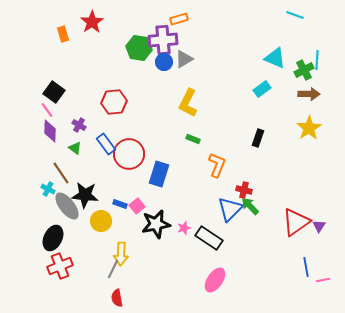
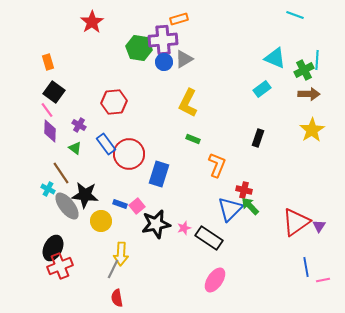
orange rectangle at (63, 34): moved 15 px left, 28 px down
yellow star at (309, 128): moved 3 px right, 2 px down
black ellipse at (53, 238): moved 10 px down
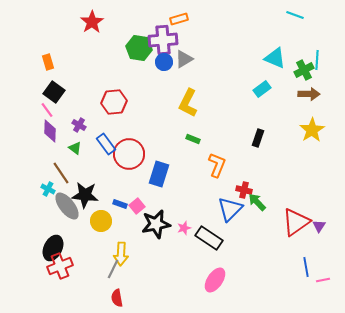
green arrow at (250, 206): moved 7 px right, 4 px up
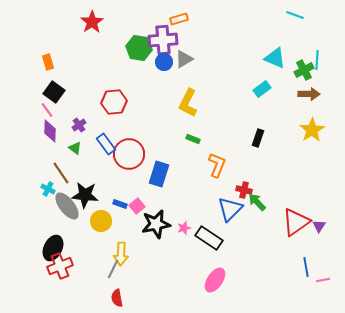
purple cross at (79, 125): rotated 24 degrees clockwise
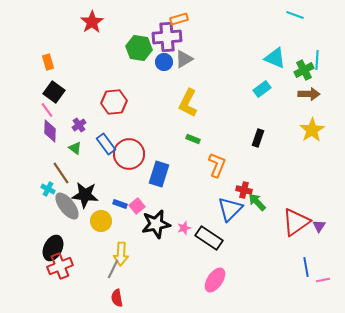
purple cross at (163, 40): moved 4 px right, 3 px up
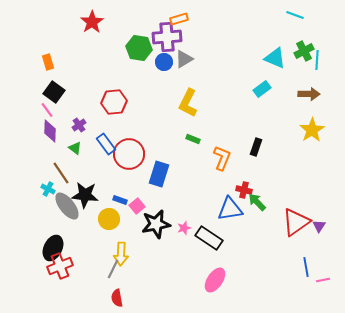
green cross at (304, 70): moved 19 px up
black rectangle at (258, 138): moved 2 px left, 9 px down
orange L-shape at (217, 165): moved 5 px right, 7 px up
blue rectangle at (120, 204): moved 4 px up
blue triangle at (230, 209): rotated 36 degrees clockwise
yellow circle at (101, 221): moved 8 px right, 2 px up
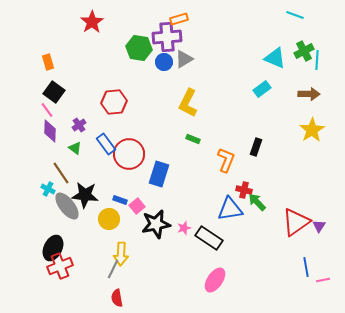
orange L-shape at (222, 158): moved 4 px right, 2 px down
